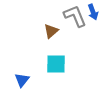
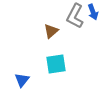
gray L-shape: rotated 130 degrees counterclockwise
cyan square: rotated 10 degrees counterclockwise
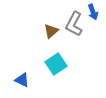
gray L-shape: moved 1 px left, 8 px down
cyan square: rotated 25 degrees counterclockwise
blue triangle: rotated 42 degrees counterclockwise
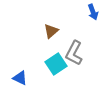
gray L-shape: moved 29 px down
blue triangle: moved 2 px left, 2 px up
